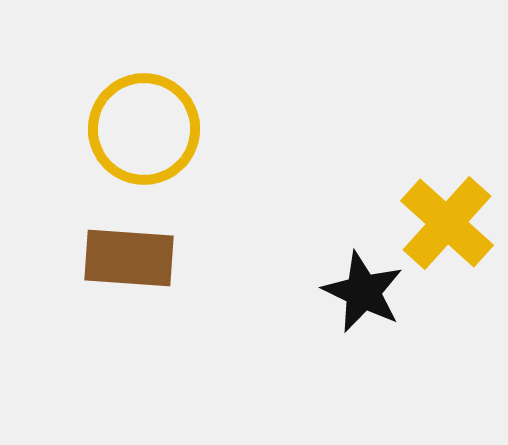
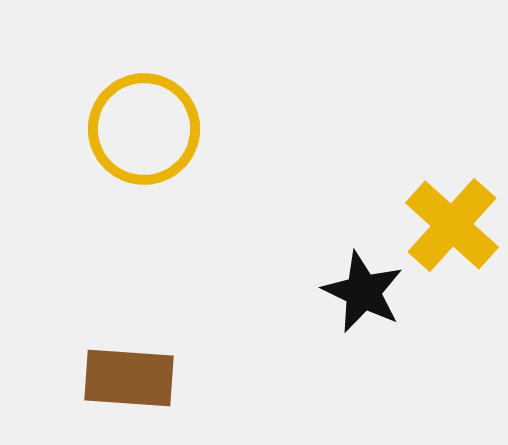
yellow cross: moved 5 px right, 2 px down
brown rectangle: moved 120 px down
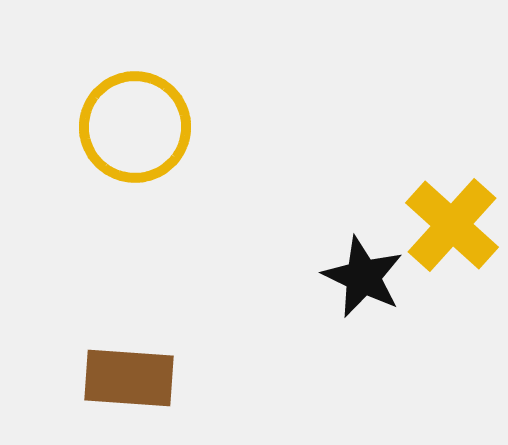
yellow circle: moved 9 px left, 2 px up
black star: moved 15 px up
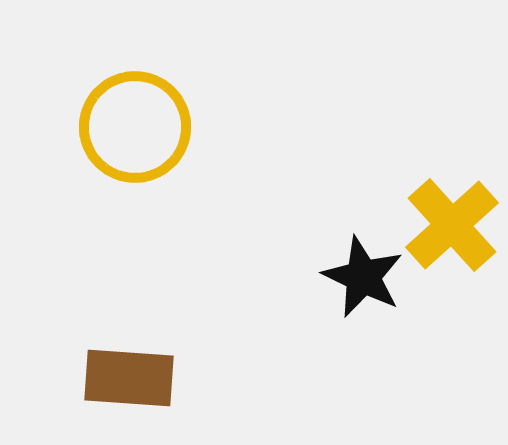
yellow cross: rotated 6 degrees clockwise
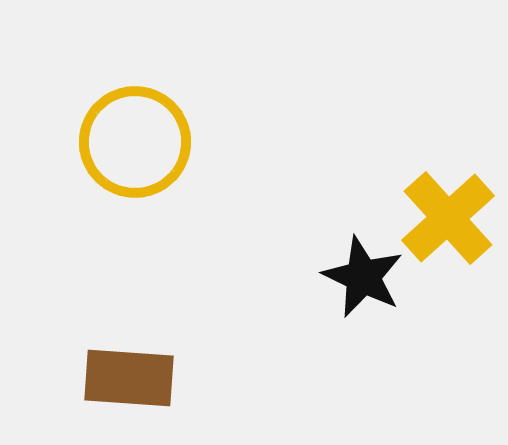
yellow circle: moved 15 px down
yellow cross: moved 4 px left, 7 px up
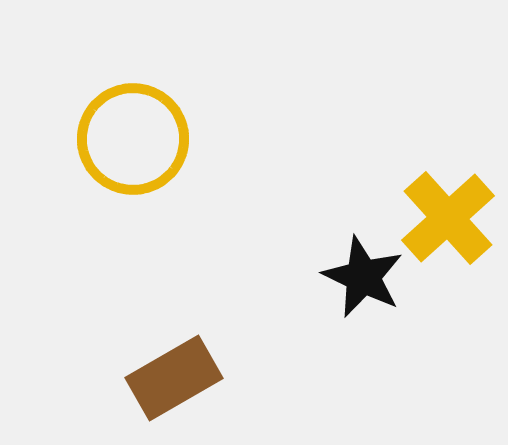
yellow circle: moved 2 px left, 3 px up
brown rectangle: moved 45 px right; rotated 34 degrees counterclockwise
